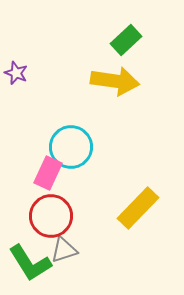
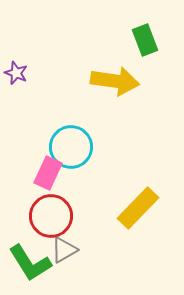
green rectangle: moved 19 px right; rotated 68 degrees counterclockwise
gray triangle: rotated 12 degrees counterclockwise
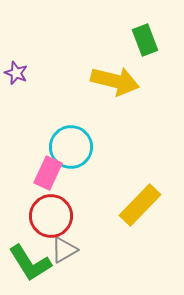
yellow arrow: rotated 6 degrees clockwise
yellow rectangle: moved 2 px right, 3 px up
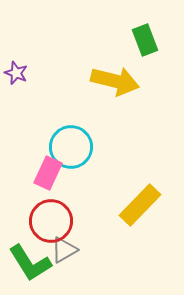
red circle: moved 5 px down
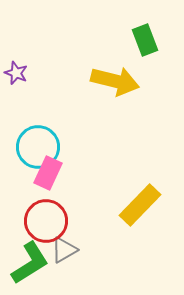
cyan circle: moved 33 px left
red circle: moved 5 px left
green L-shape: rotated 90 degrees counterclockwise
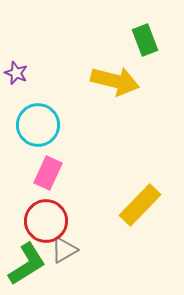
cyan circle: moved 22 px up
green L-shape: moved 3 px left, 1 px down
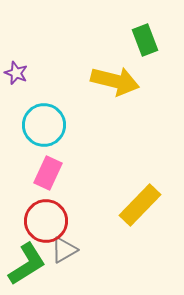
cyan circle: moved 6 px right
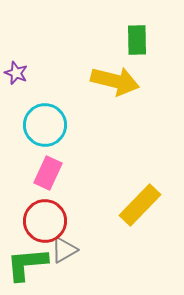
green rectangle: moved 8 px left; rotated 20 degrees clockwise
cyan circle: moved 1 px right
red circle: moved 1 px left
green L-shape: rotated 153 degrees counterclockwise
